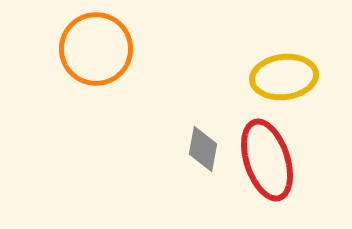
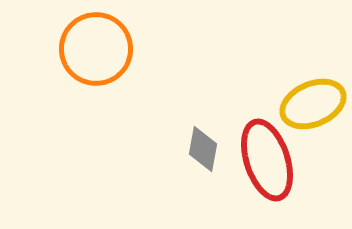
yellow ellipse: moved 29 px right, 27 px down; rotated 16 degrees counterclockwise
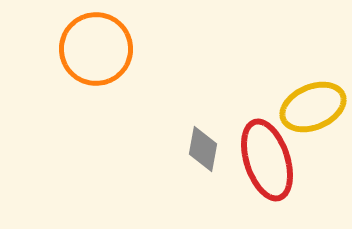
yellow ellipse: moved 3 px down
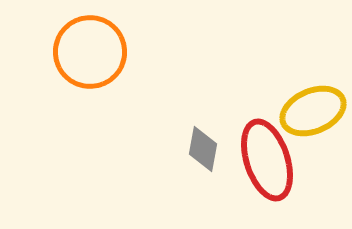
orange circle: moved 6 px left, 3 px down
yellow ellipse: moved 4 px down
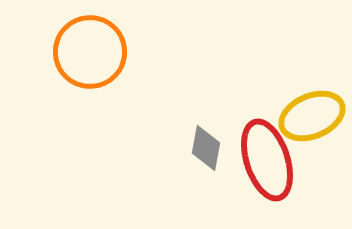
yellow ellipse: moved 1 px left, 5 px down
gray diamond: moved 3 px right, 1 px up
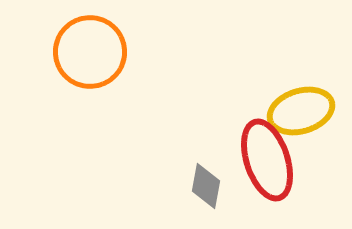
yellow ellipse: moved 11 px left, 5 px up; rotated 6 degrees clockwise
gray diamond: moved 38 px down
